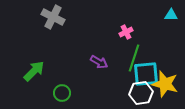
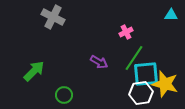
green line: rotated 16 degrees clockwise
green circle: moved 2 px right, 2 px down
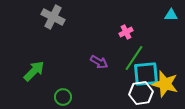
green circle: moved 1 px left, 2 px down
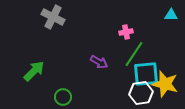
pink cross: rotated 16 degrees clockwise
green line: moved 4 px up
